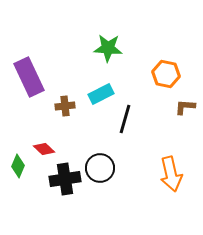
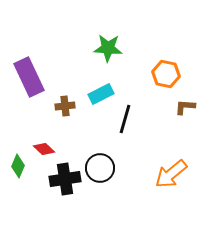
orange arrow: rotated 64 degrees clockwise
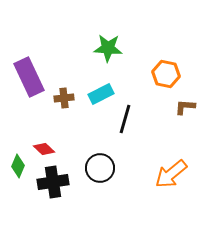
brown cross: moved 1 px left, 8 px up
black cross: moved 12 px left, 3 px down
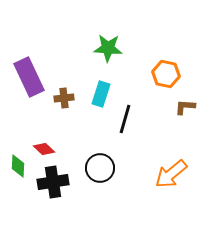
cyan rectangle: rotated 45 degrees counterclockwise
green diamond: rotated 20 degrees counterclockwise
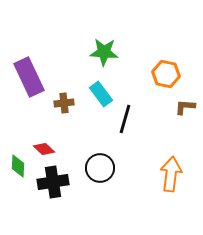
green star: moved 4 px left, 4 px down
cyan rectangle: rotated 55 degrees counterclockwise
brown cross: moved 5 px down
orange arrow: rotated 136 degrees clockwise
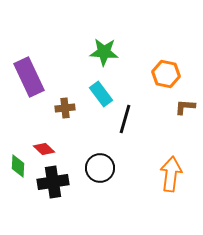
brown cross: moved 1 px right, 5 px down
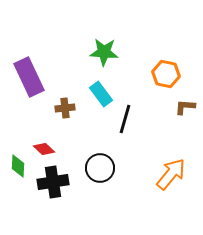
orange arrow: rotated 32 degrees clockwise
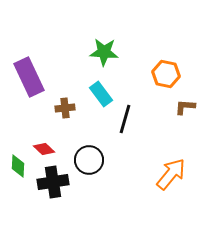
black circle: moved 11 px left, 8 px up
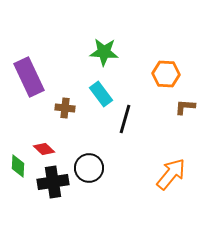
orange hexagon: rotated 8 degrees counterclockwise
brown cross: rotated 12 degrees clockwise
black circle: moved 8 px down
